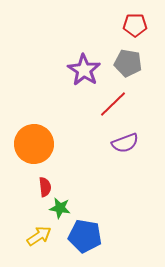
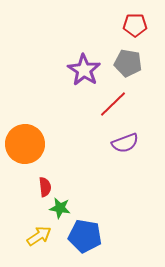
orange circle: moved 9 px left
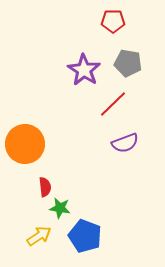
red pentagon: moved 22 px left, 4 px up
blue pentagon: rotated 12 degrees clockwise
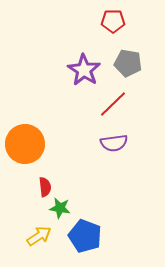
purple semicircle: moved 11 px left; rotated 12 degrees clockwise
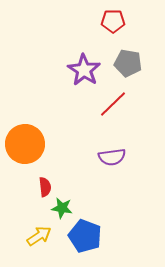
purple semicircle: moved 2 px left, 14 px down
green star: moved 2 px right
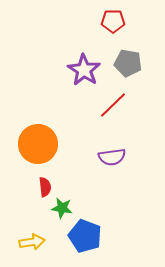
red line: moved 1 px down
orange circle: moved 13 px right
yellow arrow: moved 7 px left, 6 px down; rotated 25 degrees clockwise
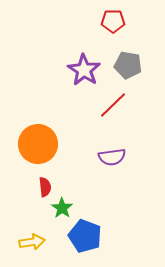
gray pentagon: moved 2 px down
green star: rotated 25 degrees clockwise
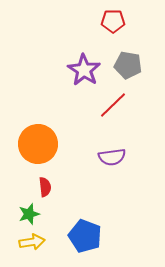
green star: moved 33 px left, 6 px down; rotated 20 degrees clockwise
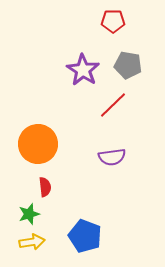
purple star: moved 1 px left
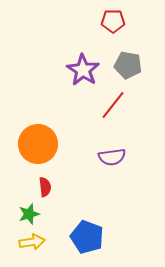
red line: rotated 8 degrees counterclockwise
blue pentagon: moved 2 px right, 1 px down
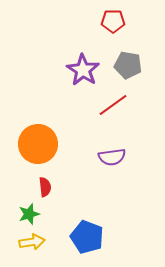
red line: rotated 16 degrees clockwise
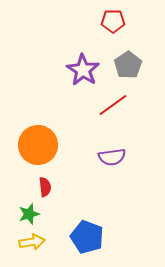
gray pentagon: rotated 28 degrees clockwise
orange circle: moved 1 px down
